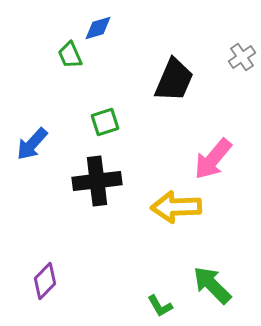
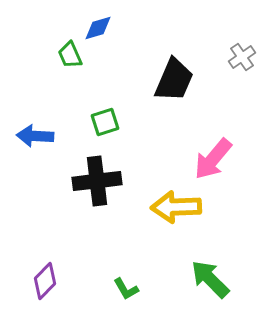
blue arrow: moved 3 px right, 8 px up; rotated 51 degrees clockwise
green arrow: moved 2 px left, 6 px up
green L-shape: moved 34 px left, 17 px up
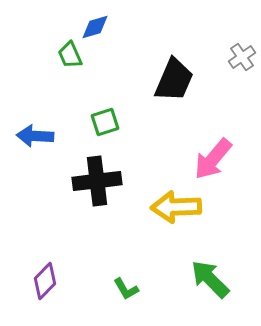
blue diamond: moved 3 px left, 1 px up
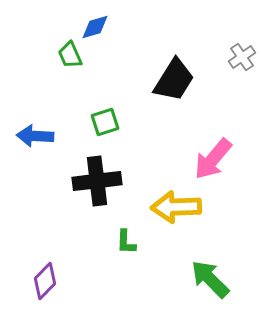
black trapezoid: rotated 9 degrees clockwise
green L-shape: moved 47 px up; rotated 32 degrees clockwise
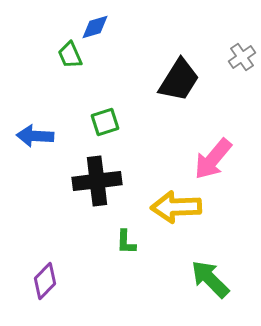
black trapezoid: moved 5 px right
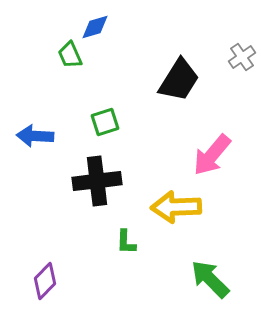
pink arrow: moved 1 px left, 4 px up
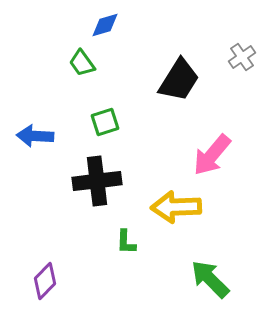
blue diamond: moved 10 px right, 2 px up
green trapezoid: moved 12 px right, 8 px down; rotated 12 degrees counterclockwise
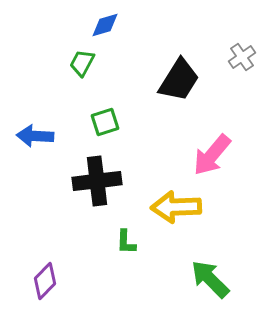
green trapezoid: rotated 64 degrees clockwise
